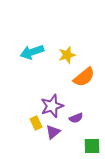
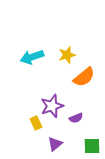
cyan arrow: moved 5 px down
purple triangle: moved 2 px right, 12 px down
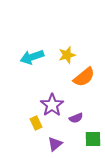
purple star: moved 1 px up; rotated 15 degrees counterclockwise
green square: moved 1 px right, 7 px up
